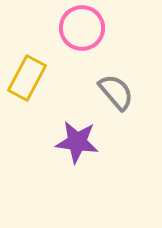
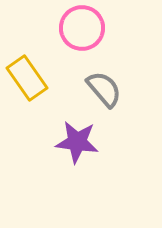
yellow rectangle: rotated 63 degrees counterclockwise
gray semicircle: moved 12 px left, 3 px up
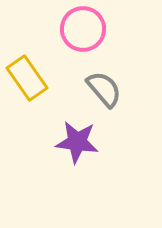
pink circle: moved 1 px right, 1 px down
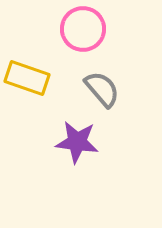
yellow rectangle: rotated 36 degrees counterclockwise
gray semicircle: moved 2 px left
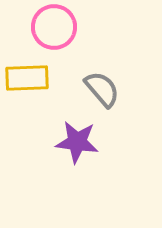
pink circle: moved 29 px left, 2 px up
yellow rectangle: rotated 21 degrees counterclockwise
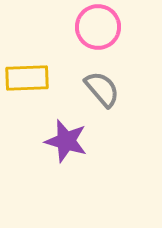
pink circle: moved 44 px right
purple star: moved 11 px left, 1 px up; rotated 9 degrees clockwise
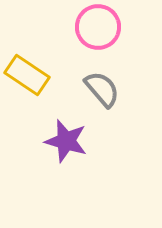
yellow rectangle: moved 3 px up; rotated 36 degrees clockwise
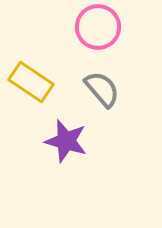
yellow rectangle: moved 4 px right, 7 px down
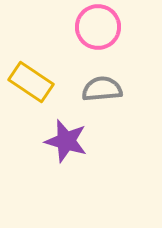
gray semicircle: rotated 54 degrees counterclockwise
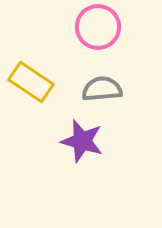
purple star: moved 16 px right
